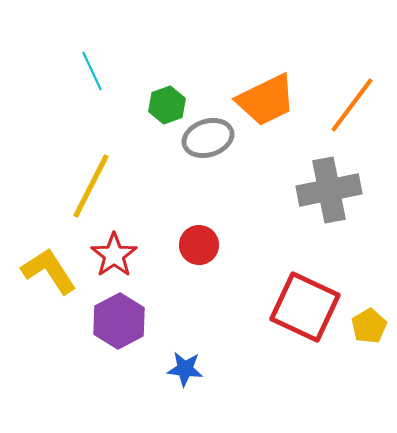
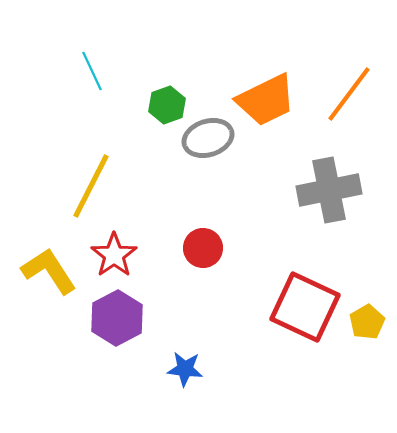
orange line: moved 3 px left, 11 px up
red circle: moved 4 px right, 3 px down
purple hexagon: moved 2 px left, 3 px up
yellow pentagon: moved 2 px left, 4 px up
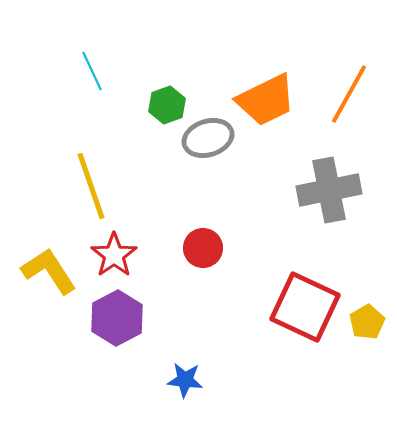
orange line: rotated 8 degrees counterclockwise
yellow line: rotated 46 degrees counterclockwise
blue star: moved 11 px down
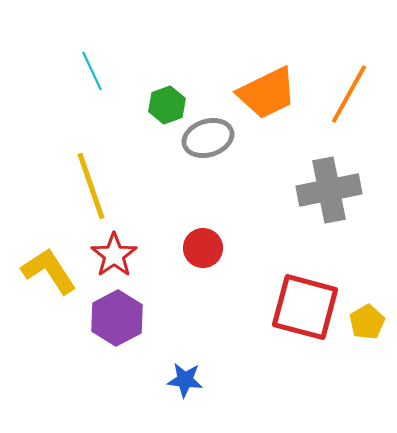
orange trapezoid: moved 1 px right, 7 px up
red square: rotated 10 degrees counterclockwise
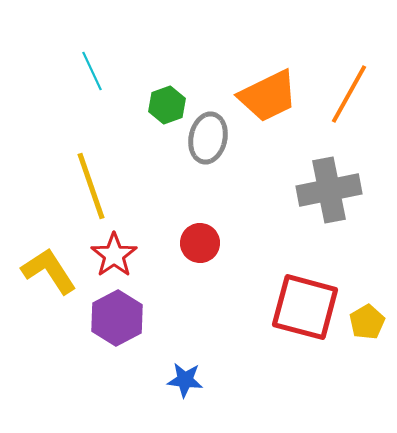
orange trapezoid: moved 1 px right, 3 px down
gray ellipse: rotated 60 degrees counterclockwise
red circle: moved 3 px left, 5 px up
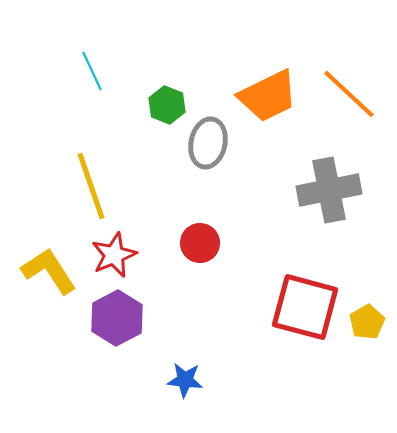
orange line: rotated 76 degrees counterclockwise
green hexagon: rotated 18 degrees counterclockwise
gray ellipse: moved 5 px down
red star: rotated 12 degrees clockwise
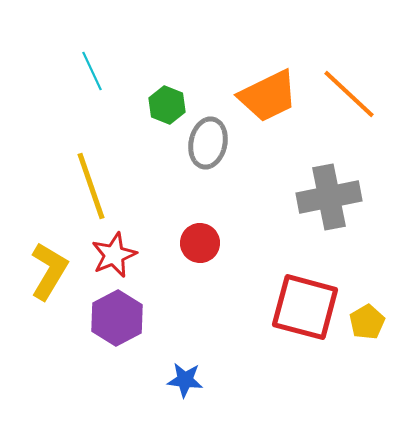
gray cross: moved 7 px down
yellow L-shape: rotated 64 degrees clockwise
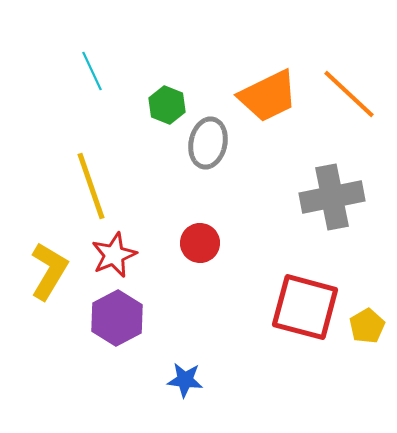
gray cross: moved 3 px right
yellow pentagon: moved 4 px down
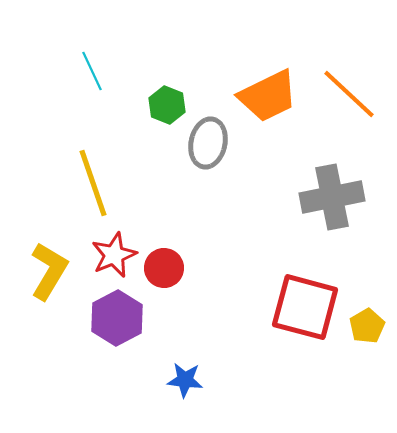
yellow line: moved 2 px right, 3 px up
red circle: moved 36 px left, 25 px down
